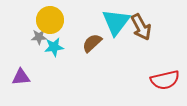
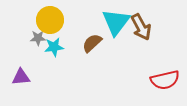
gray star: moved 1 px left, 1 px down
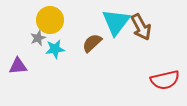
gray star: rotated 21 degrees counterclockwise
cyan star: moved 1 px right, 2 px down
purple triangle: moved 3 px left, 11 px up
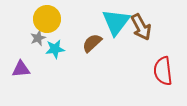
yellow circle: moved 3 px left, 1 px up
purple triangle: moved 3 px right, 3 px down
red semicircle: moved 2 px left, 9 px up; rotated 96 degrees clockwise
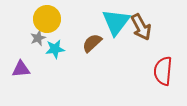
red semicircle: rotated 12 degrees clockwise
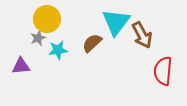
brown arrow: moved 1 px right, 8 px down
cyan star: moved 3 px right, 1 px down
purple triangle: moved 3 px up
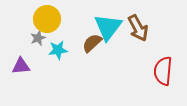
cyan triangle: moved 8 px left, 5 px down
brown arrow: moved 4 px left, 7 px up
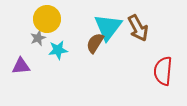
brown semicircle: moved 3 px right; rotated 15 degrees counterclockwise
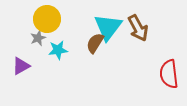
purple triangle: rotated 24 degrees counterclockwise
red semicircle: moved 6 px right, 3 px down; rotated 12 degrees counterclockwise
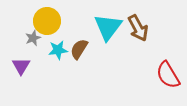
yellow circle: moved 2 px down
gray star: moved 5 px left
brown semicircle: moved 16 px left, 6 px down
purple triangle: rotated 30 degrees counterclockwise
red semicircle: moved 1 px left, 1 px down; rotated 24 degrees counterclockwise
